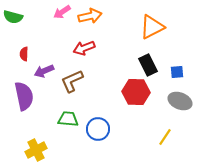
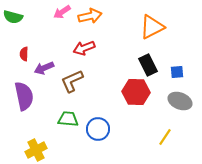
purple arrow: moved 3 px up
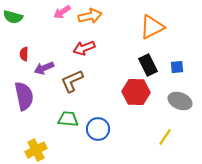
blue square: moved 5 px up
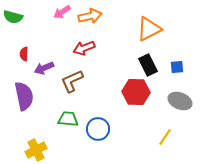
orange triangle: moved 3 px left, 2 px down
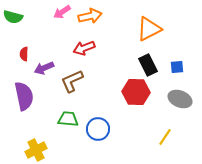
gray ellipse: moved 2 px up
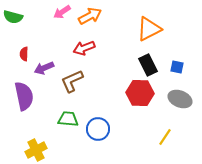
orange arrow: rotated 15 degrees counterclockwise
blue square: rotated 16 degrees clockwise
red hexagon: moved 4 px right, 1 px down
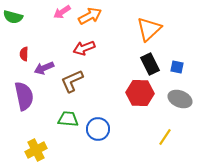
orange triangle: rotated 16 degrees counterclockwise
black rectangle: moved 2 px right, 1 px up
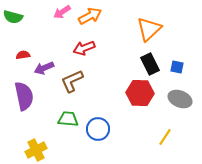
red semicircle: moved 1 px left, 1 px down; rotated 80 degrees clockwise
